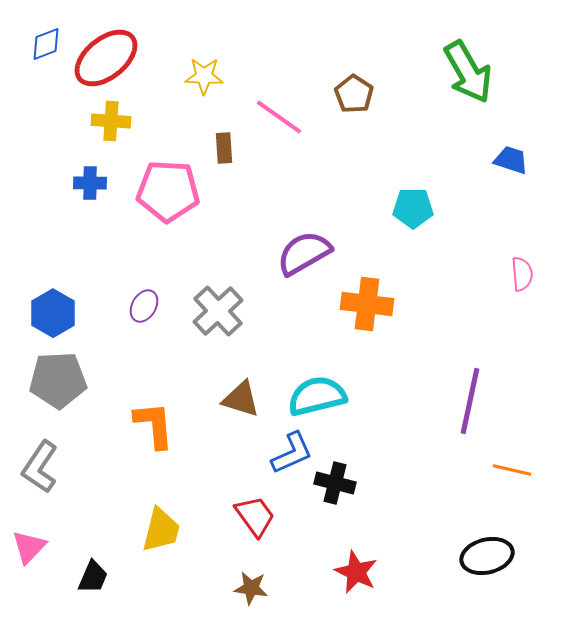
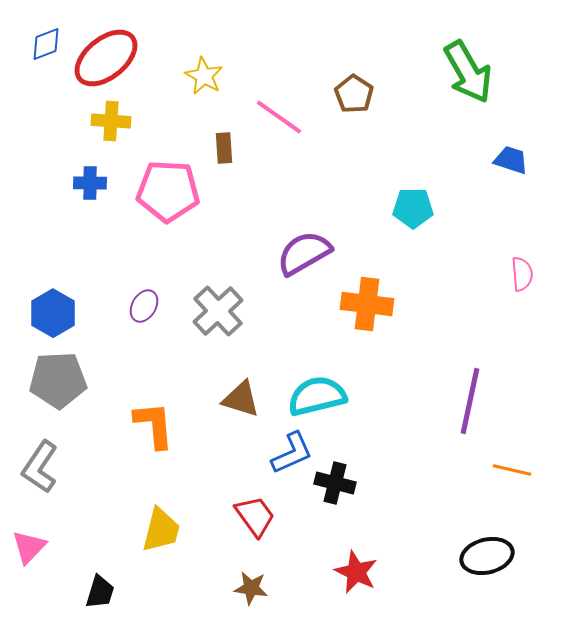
yellow star: rotated 27 degrees clockwise
black trapezoid: moved 7 px right, 15 px down; rotated 6 degrees counterclockwise
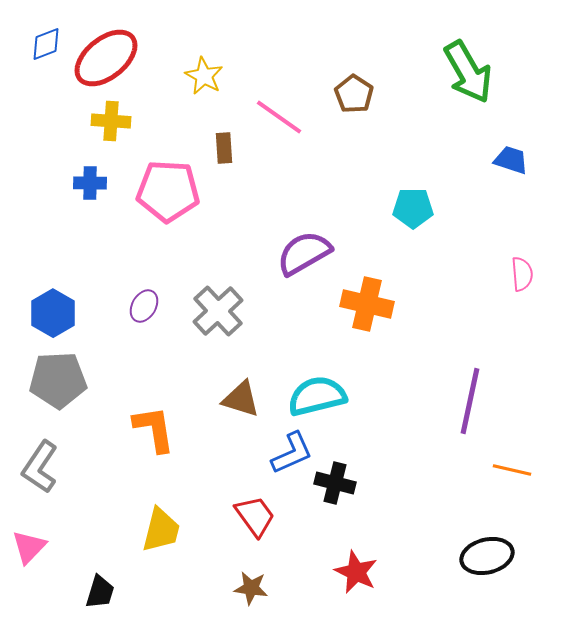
orange cross: rotated 6 degrees clockwise
orange L-shape: moved 4 px down; rotated 4 degrees counterclockwise
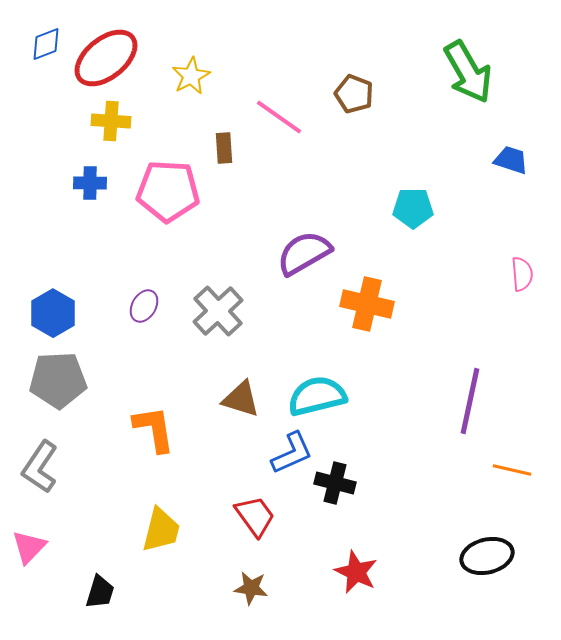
yellow star: moved 13 px left; rotated 15 degrees clockwise
brown pentagon: rotated 12 degrees counterclockwise
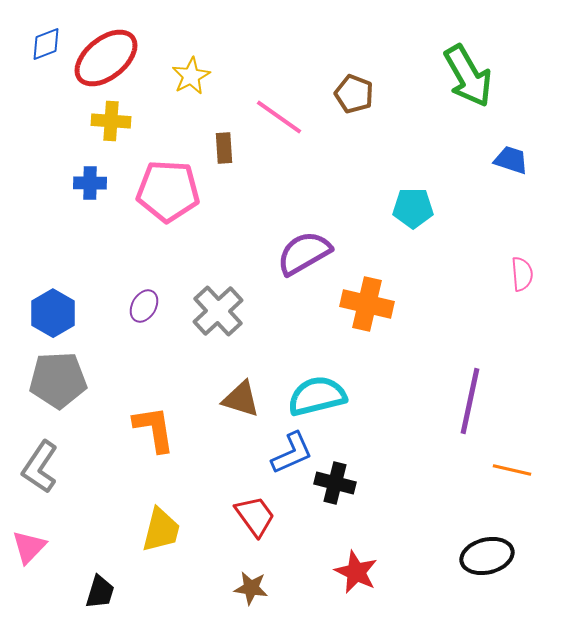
green arrow: moved 4 px down
